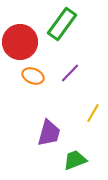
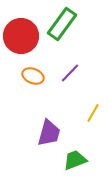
red circle: moved 1 px right, 6 px up
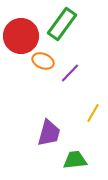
orange ellipse: moved 10 px right, 15 px up
green trapezoid: rotated 15 degrees clockwise
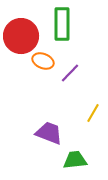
green rectangle: rotated 36 degrees counterclockwise
purple trapezoid: rotated 84 degrees counterclockwise
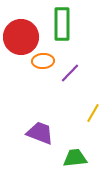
red circle: moved 1 px down
orange ellipse: rotated 25 degrees counterclockwise
purple trapezoid: moved 9 px left
green trapezoid: moved 2 px up
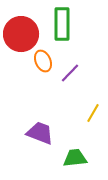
red circle: moved 3 px up
orange ellipse: rotated 70 degrees clockwise
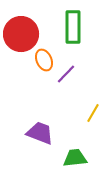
green rectangle: moved 11 px right, 3 px down
orange ellipse: moved 1 px right, 1 px up
purple line: moved 4 px left, 1 px down
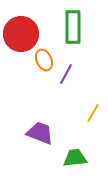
purple line: rotated 15 degrees counterclockwise
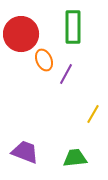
yellow line: moved 1 px down
purple trapezoid: moved 15 px left, 19 px down
